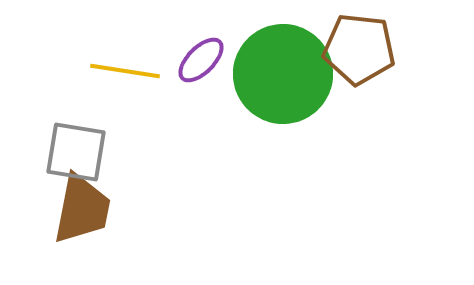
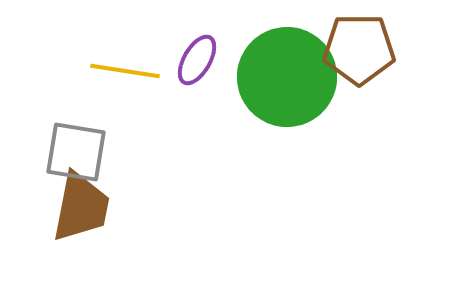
brown pentagon: rotated 6 degrees counterclockwise
purple ellipse: moved 4 px left; rotated 15 degrees counterclockwise
green circle: moved 4 px right, 3 px down
brown trapezoid: moved 1 px left, 2 px up
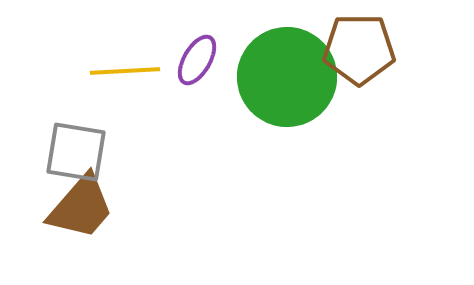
yellow line: rotated 12 degrees counterclockwise
brown trapezoid: rotated 30 degrees clockwise
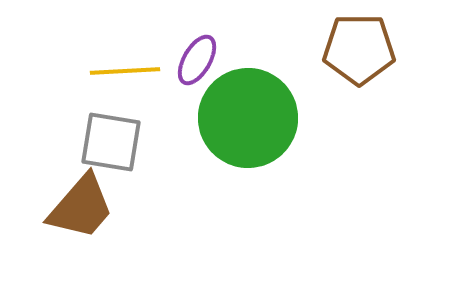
green circle: moved 39 px left, 41 px down
gray square: moved 35 px right, 10 px up
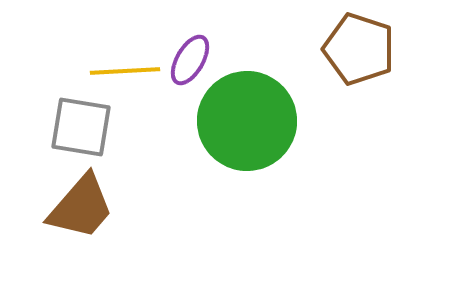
brown pentagon: rotated 18 degrees clockwise
purple ellipse: moved 7 px left
green circle: moved 1 px left, 3 px down
gray square: moved 30 px left, 15 px up
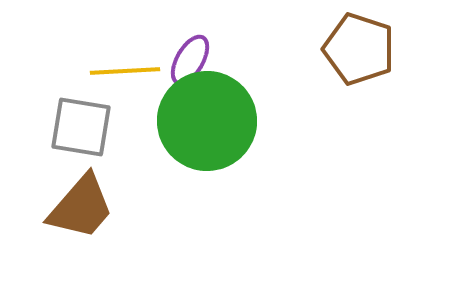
green circle: moved 40 px left
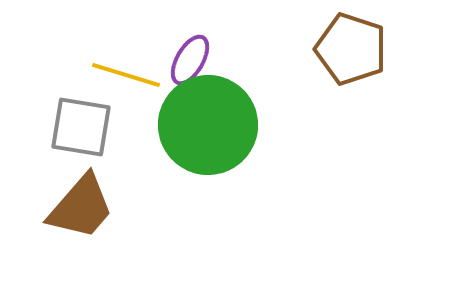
brown pentagon: moved 8 px left
yellow line: moved 1 px right, 4 px down; rotated 20 degrees clockwise
green circle: moved 1 px right, 4 px down
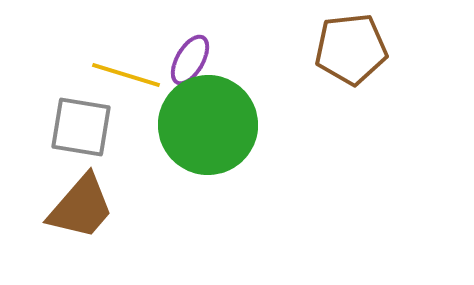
brown pentagon: rotated 24 degrees counterclockwise
